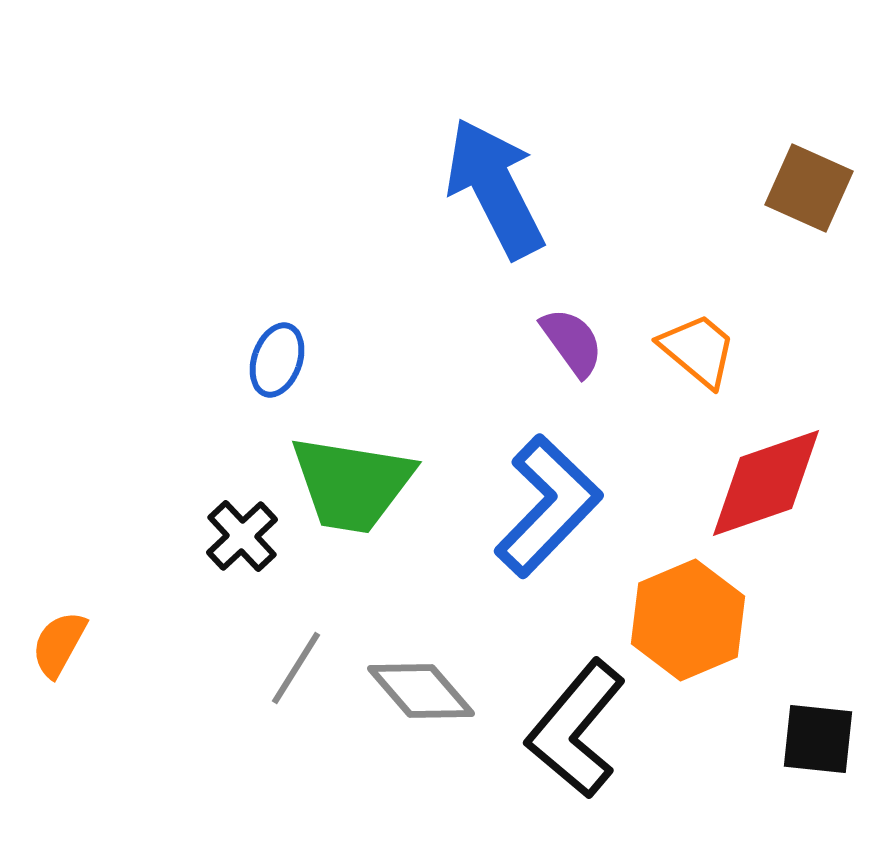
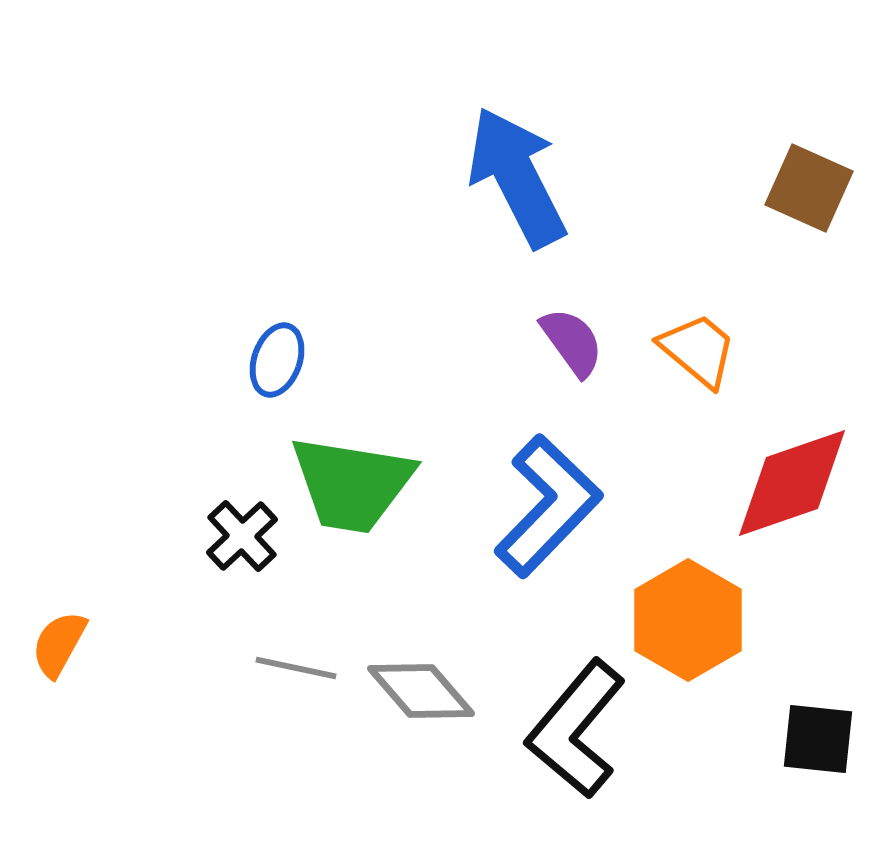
blue arrow: moved 22 px right, 11 px up
red diamond: moved 26 px right
orange hexagon: rotated 7 degrees counterclockwise
gray line: rotated 70 degrees clockwise
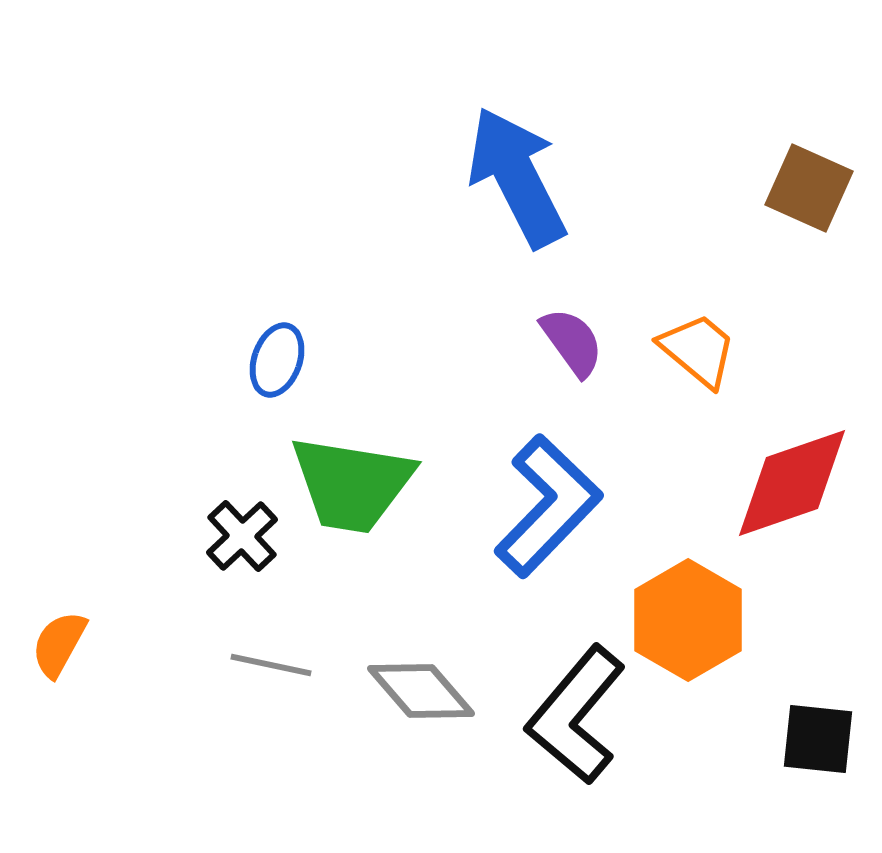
gray line: moved 25 px left, 3 px up
black L-shape: moved 14 px up
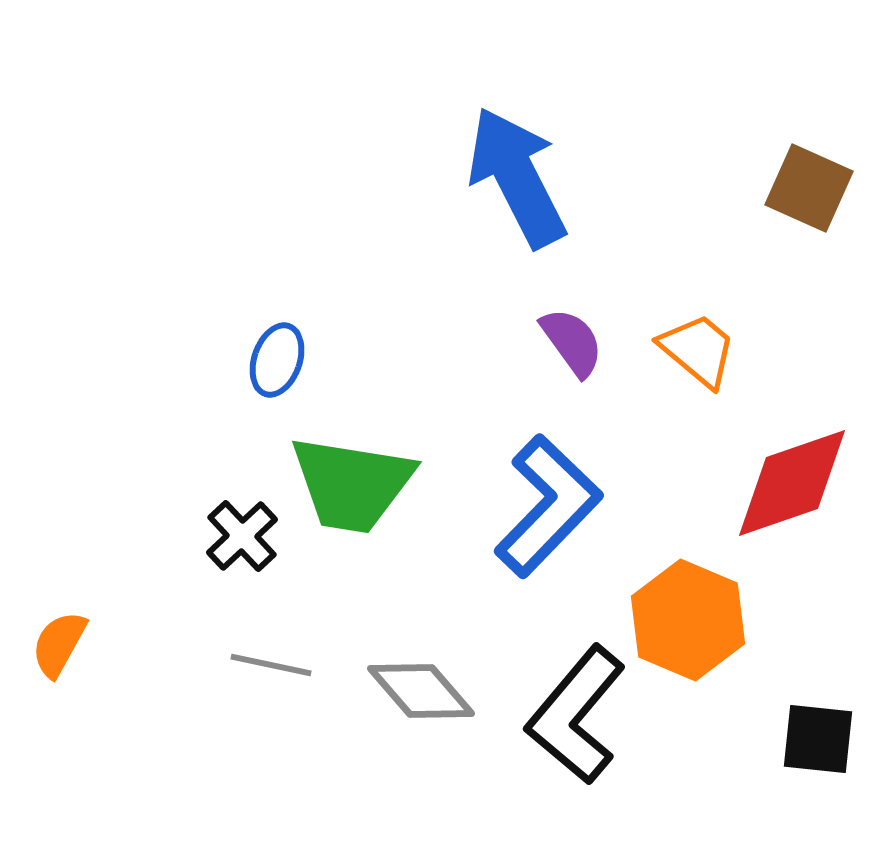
orange hexagon: rotated 7 degrees counterclockwise
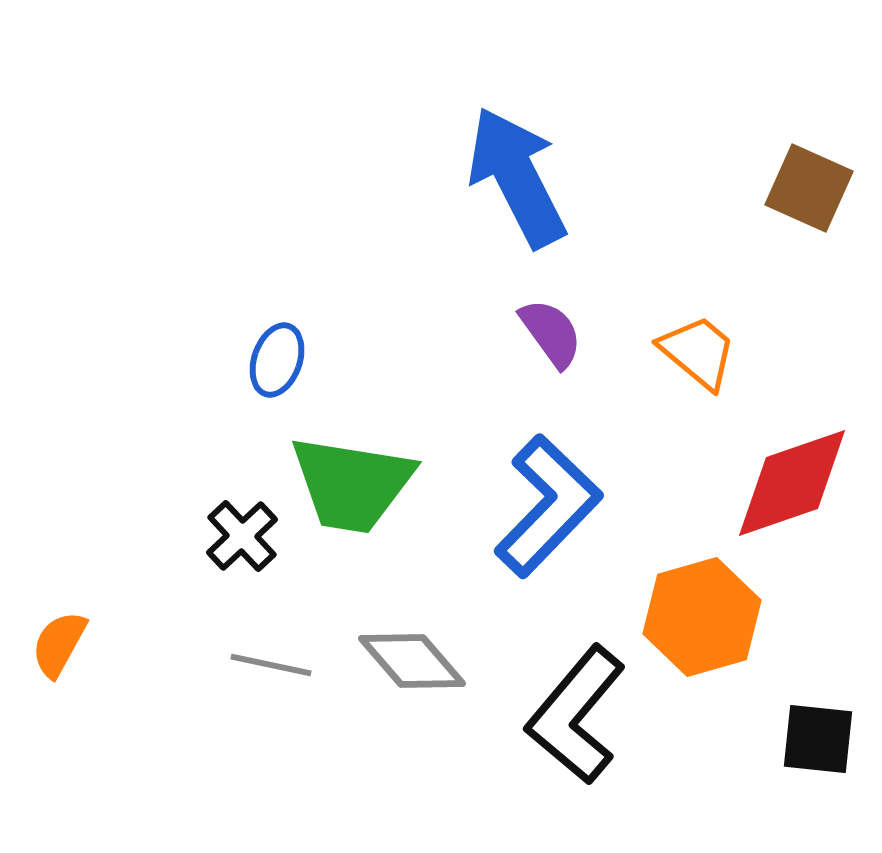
purple semicircle: moved 21 px left, 9 px up
orange trapezoid: moved 2 px down
orange hexagon: moved 14 px right, 3 px up; rotated 21 degrees clockwise
gray diamond: moved 9 px left, 30 px up
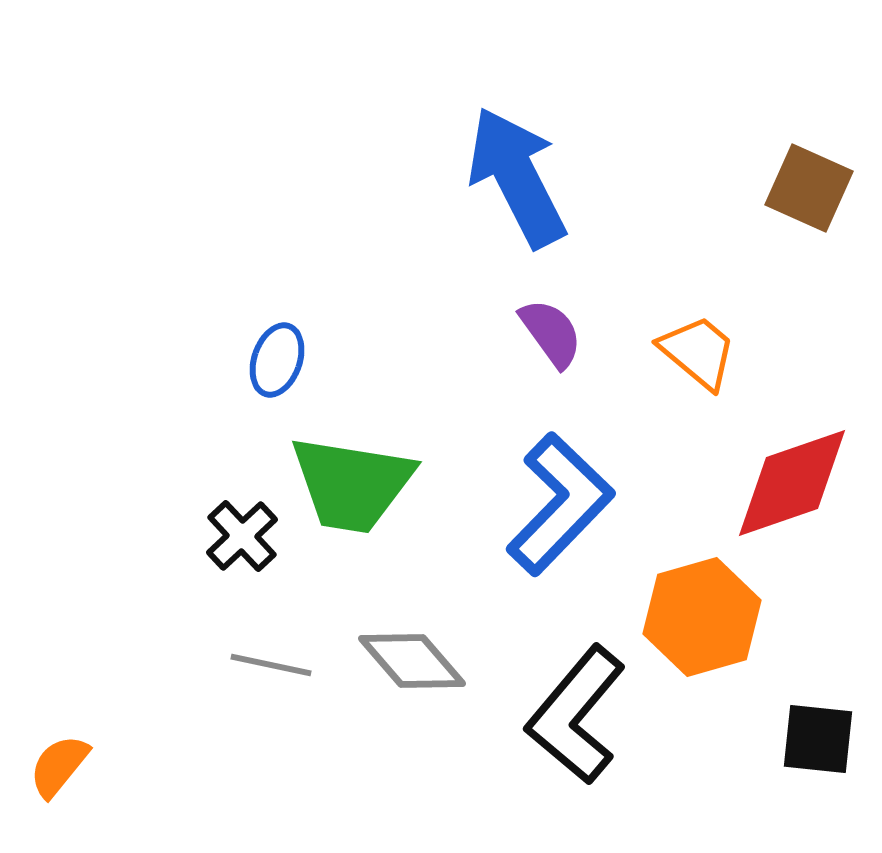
blue L-shape: moved 12 px right, 2 px up
orange semicircle: moved 122 px down; rotated 10 degrees clockwise
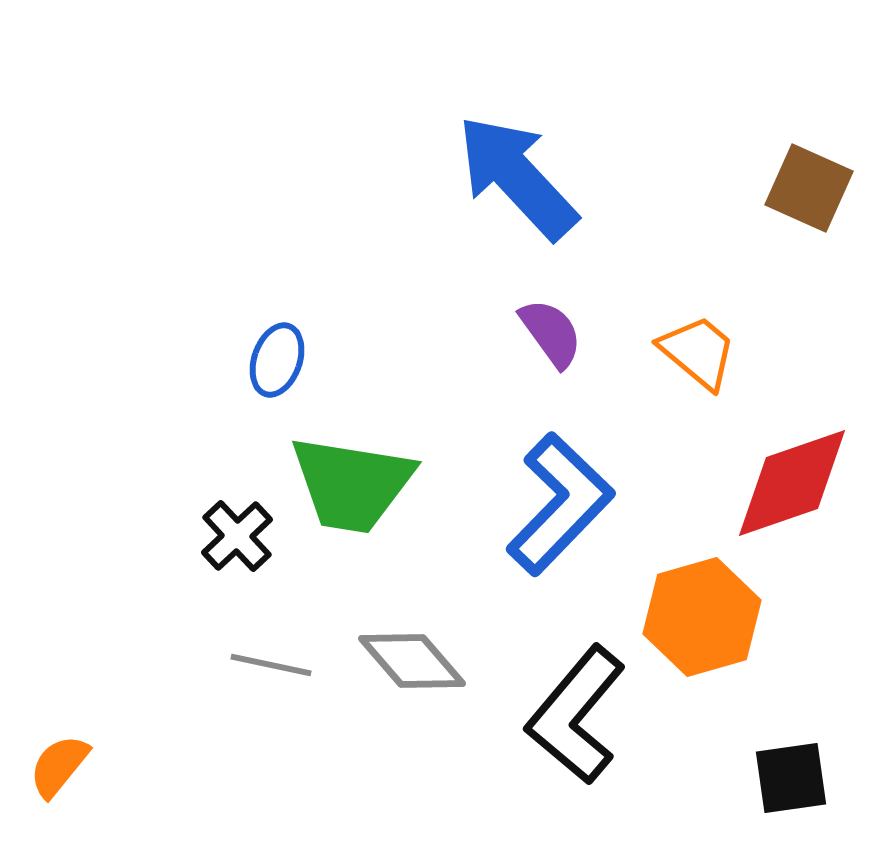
blue arrow: rotated 16 degrees counterclockwise
black cross: moved 5 px left
black square: moved 27 px left, 39 px down; rotated 14 degrees counterclockwise
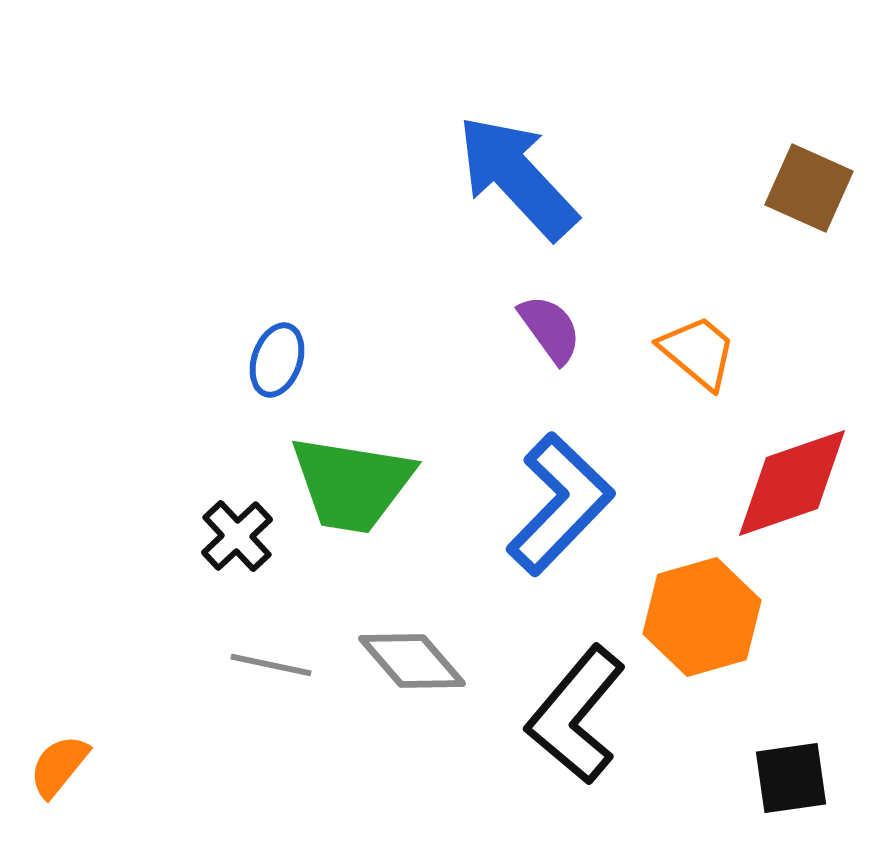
purple semicircle: moved 1 px left, 4 px up
